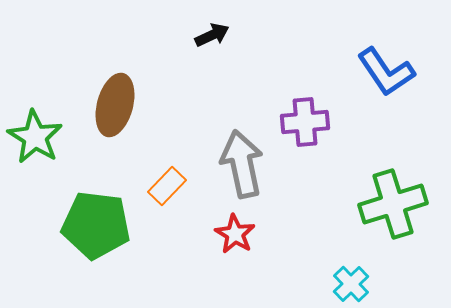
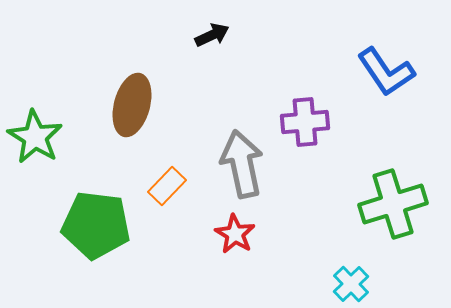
brown ellipse: moved 17 px right
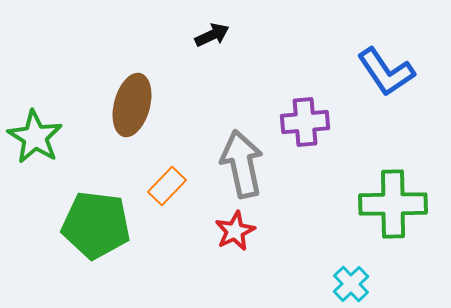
green cross: rotated 16 degrees clockwise
red star: moved 3 px up; rotated 15 degrees clockwise
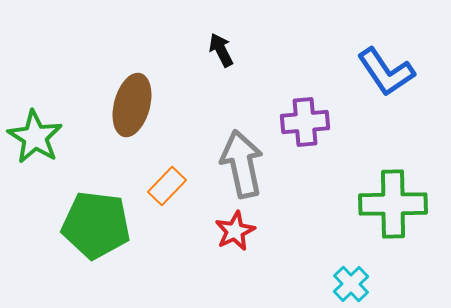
black arrow: moved 9 px right, 15 px down; rotated 92 degrees counterclockwise
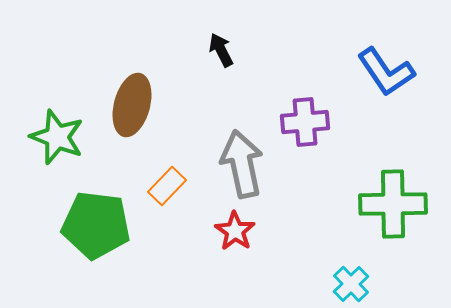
green star: moved 22 px right; rotated 10 degrees counterclockwise
red star: rotated 12 degrees counterclockwise
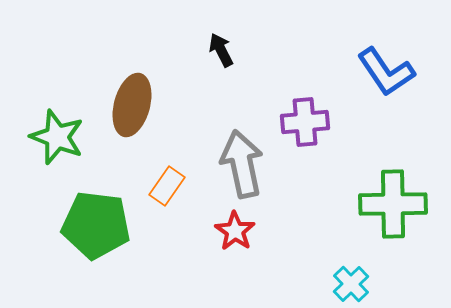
orange rectangle: rotated 9 degrees counterclockwise
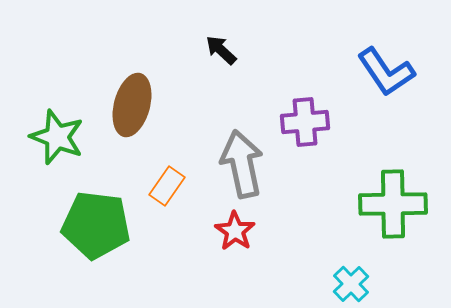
black arrow: rotated 20 degrees counterclockwise
